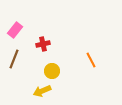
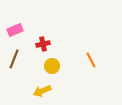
pink rectangle: rotated 28 degrees clockwise
yellow circle: moved 5 px up
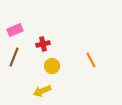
brown line: moved 2 px up
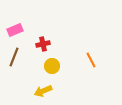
yellow arrow: moved 1 px right
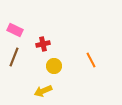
pink rectangle: rotated 49 degrees clockwise
yellow circle: moved 2 px right
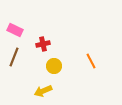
orange line: moved 1 px down
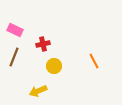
orange line: moved 3 px right
yellow arrow: moved 5 px left
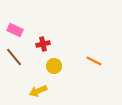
brown line: rotated 60 degrees counterclockwise
orange line: rotated 35 degrees counterclockwise
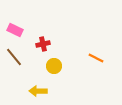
orange line: moved 2 px right, 3 px up
yellow arrow: rotated 24 degrees clockwise
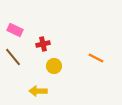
brown line: moved 1 px left
